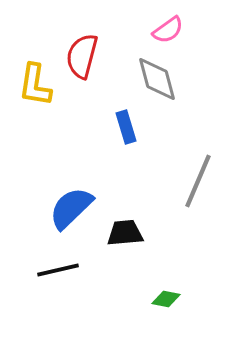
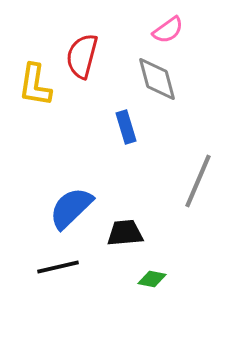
black line: moved 3 px up
green diamond: moved 14 px left, 20 px up
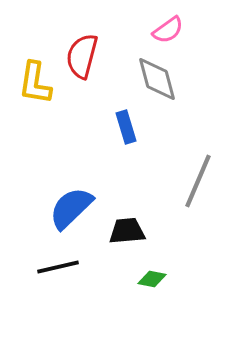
yellow L-shape: moved 2 px up
black trapezoid: moved 2 px right, 2 px up
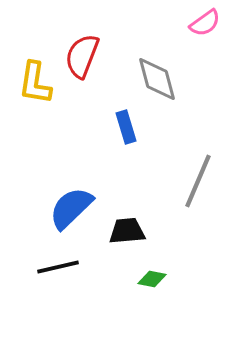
pink semicircle: moved 37 px right, 7 px up
red semicircle: rotated 6 degrees clockwise
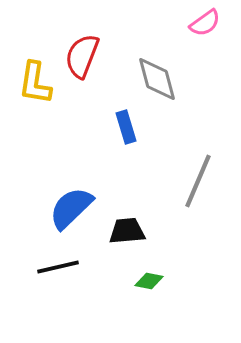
green diamond: moved 3 px left, 2 px down
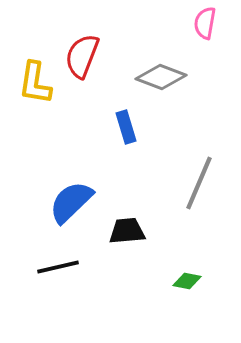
pink semicircle: rotated 136 degrees clockwise
gray diamond: moved 4 px right, 2 px up; rotated 54 degrees counterclockwise
gray line: moved 1 px right, 2 px down
blue semicircle: moved 6 px up
green diamond: moved 38 px right
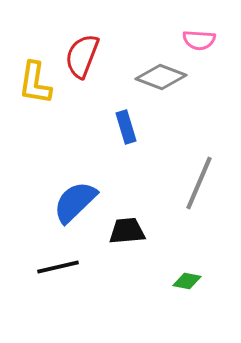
pink semicircle: moved 6 px left, 17 px down; rotated 96 degrees counterclockwise
blue semicircle: moved 4 px right
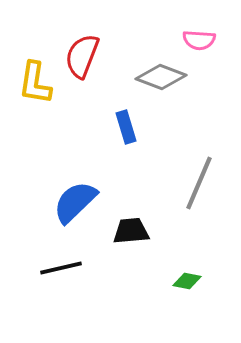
black trapezoid: moved 4 px right
black line: moved 3 px right, 1 px down
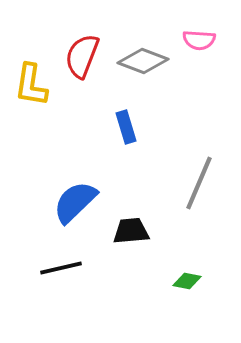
gray diamond: moved 18 px left, 16 px up
yellow L-shape: moved 4 px left, 2 px down
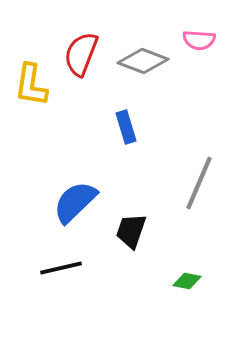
red semicircle: moved 1 px left, 2 px up
black trapezoid: rotated 66 degrees counterclockwise
